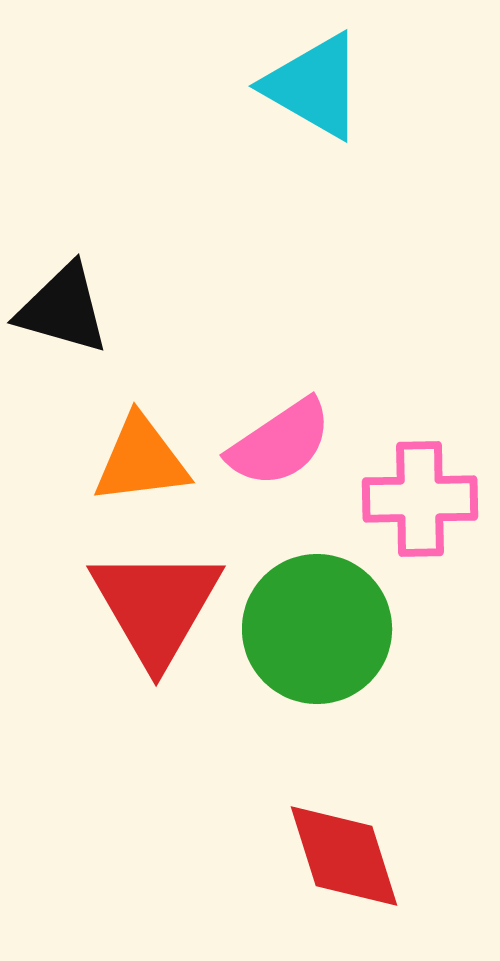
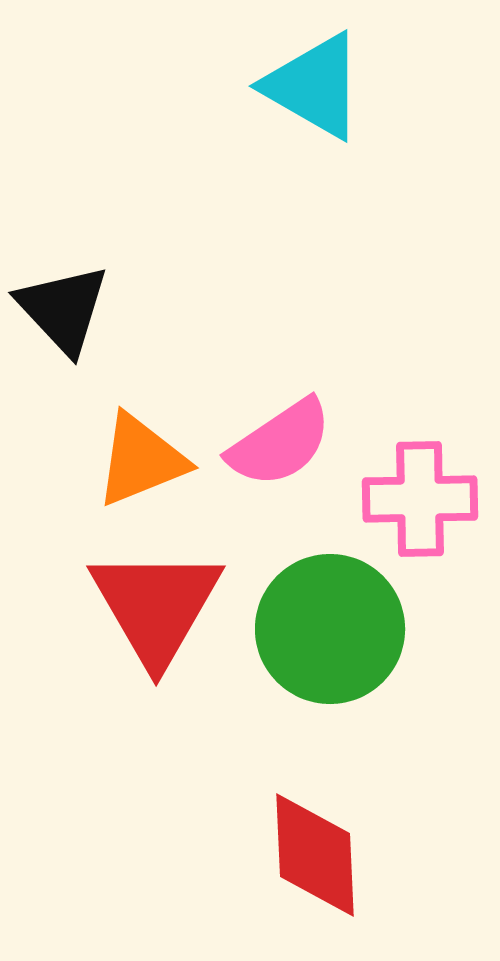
black triangle: rotated 31 degrees clockwise
orange triangle: rotated 15 degrees counterclockwise
green circle: moved 13 px right
red diamond: moved 29 px left, 1 px up; rotated 15 degrees clockwise
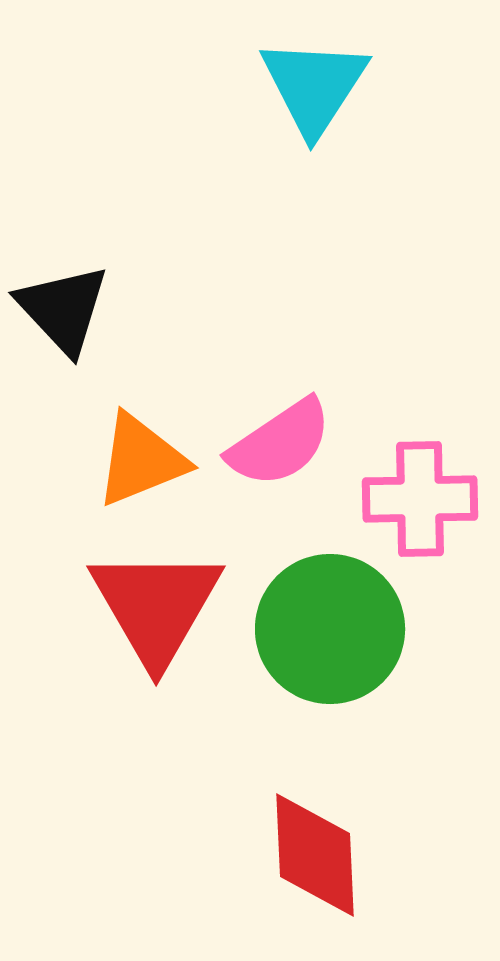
cyan triangle: rotated 33 degrees clockwise
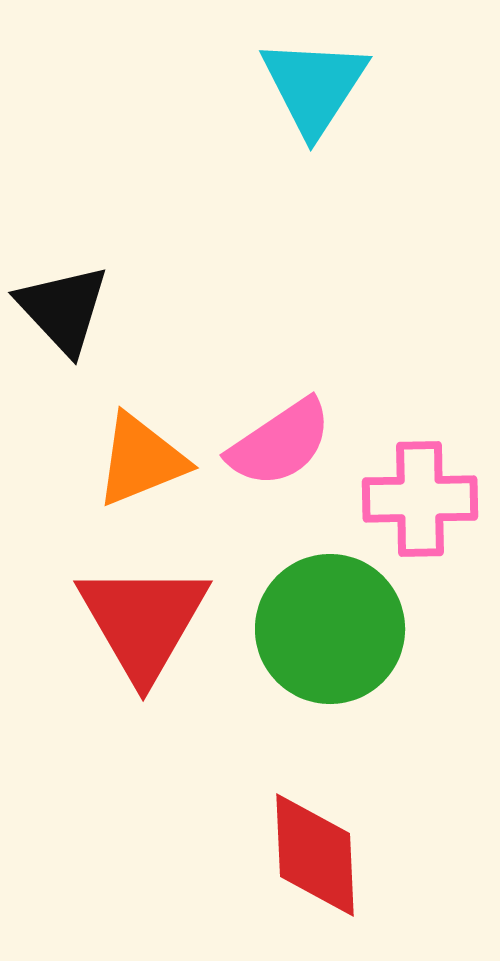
red triangle: moved 13 px left, 15 px down
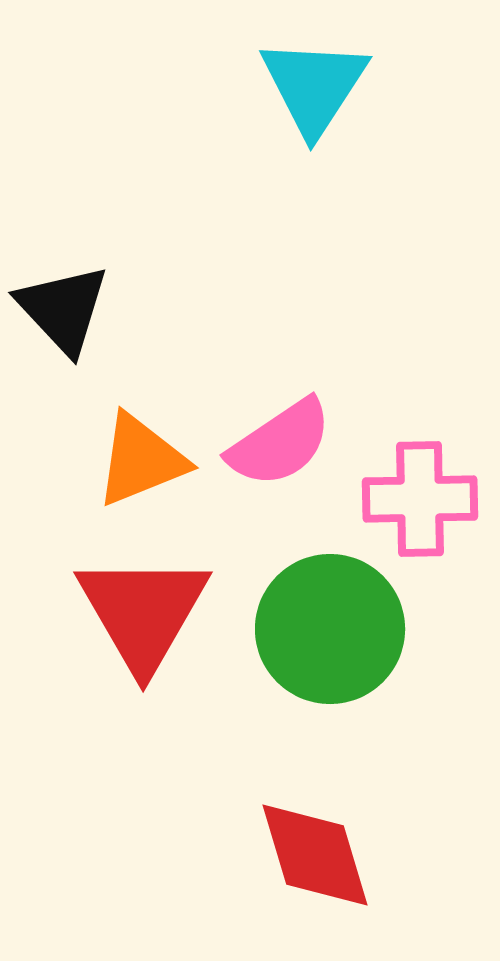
red triangle: moved 9 px up
red diamond: rotated 14 degrees counterclockwise
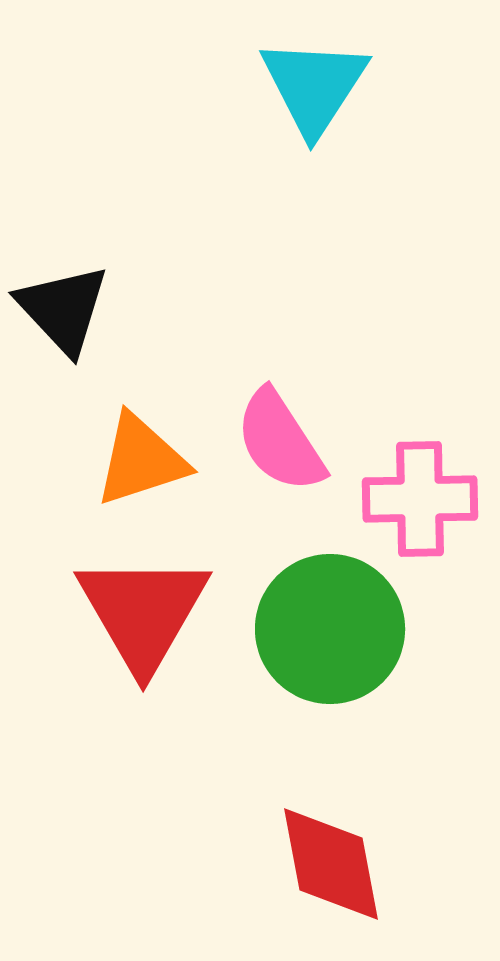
pink semicircle: moved 2 px up; rotated 91 degrees clockwise
orange triangle: rotated 4 degrees clockwise
red diamond: moved 16 px right, 9 px down; rotated 6 degrees clockwise
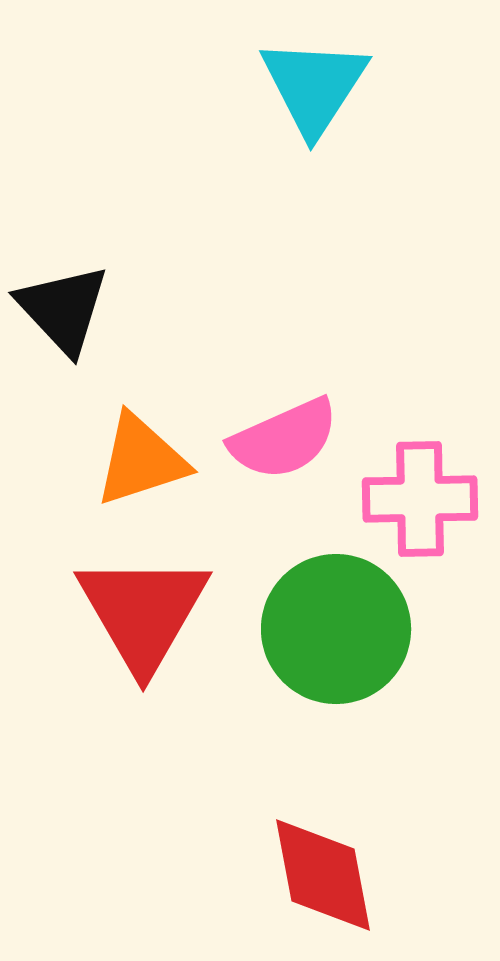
pink semicircle: moved 4 px right, 2 px up; rotated 81 degrees counterclockwise
green circle: moved 6 px right
red diamond: moved 8 px left, 11 px down
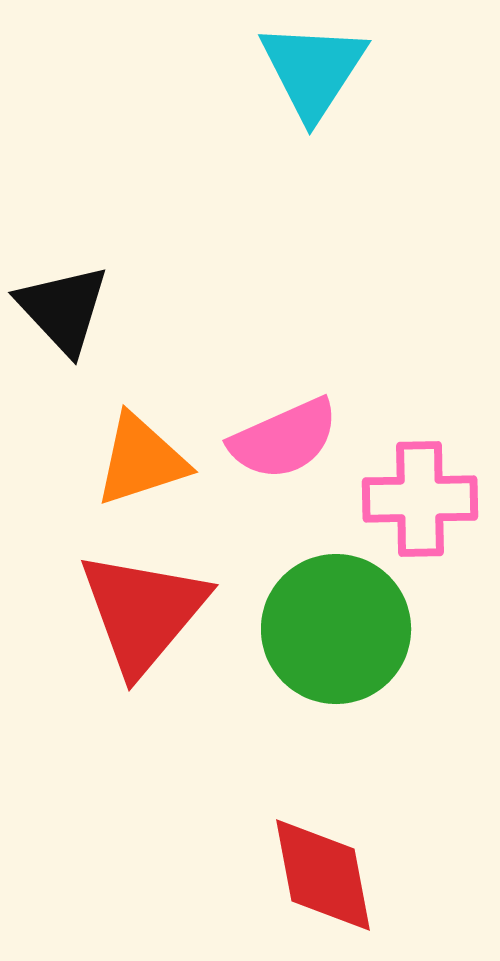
cyan triangle: moved 1 px left, 16 px up
red triangle: rotated 10 degrees clockwise
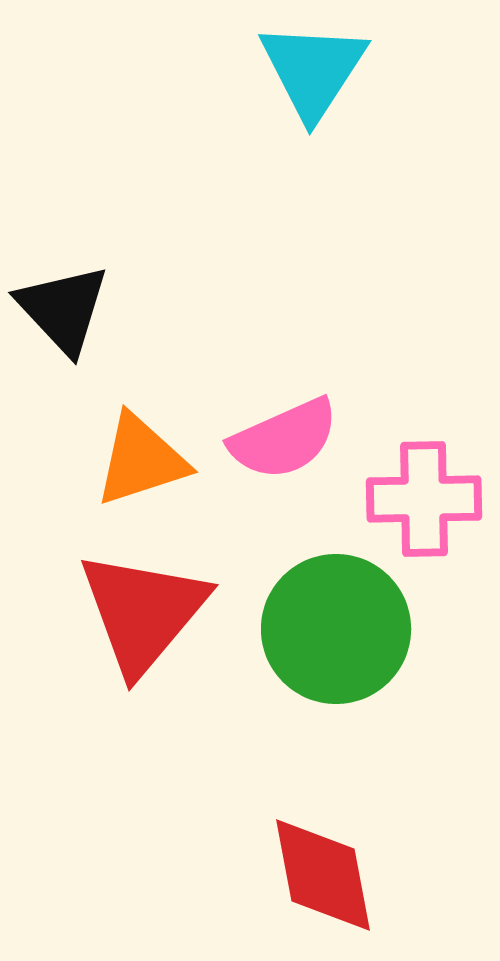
pink cross: moved 4 px right
